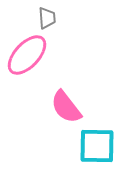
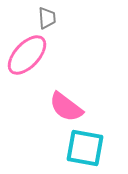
pink semicircle: rotated 15 degrees counterclockwise
cyan square: moved 12 px left, 2 px down; rotated 9 degrees clockwise
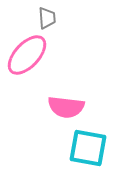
pink semicircle: rotated 30 degrees counterclockwise
cyan square: moved 3 px right
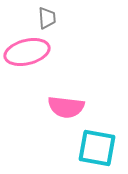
pink ellipse: moved 3 px up; rotated 33 degrees clockwise
cyan square: moved 9 px right
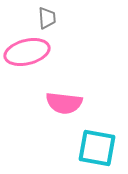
pink semicircle: moved 2 px left, 4 px up
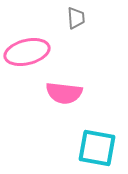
gray trapezoid: moved 29 px right
pink semicircle: moved 10 px up
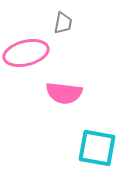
gray trapezoid: moved 13 px left, 5 px down; rotated 15 degrees clockwise
pink ellipse: moved 1 px left, 1 px down
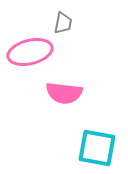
pink ellipse: moved 4 px right, 1 px up
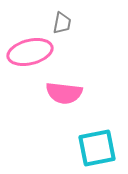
gray trapezoid: moved 1 px left
cyan square: rotated 21 degrees counterclockwise
